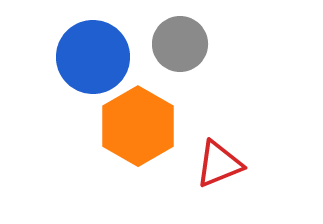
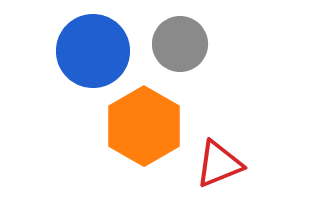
blue circle: moved 6 px up
orange hexagon: moved 6 px right
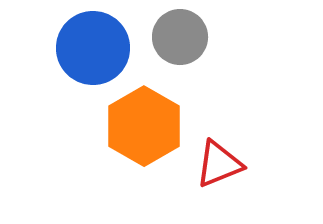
gray circle: moved 7 px up
blue circle: moved 3 px up
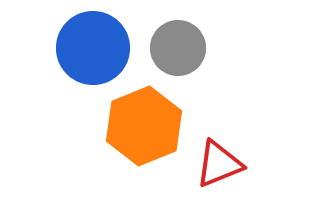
gray circle: moved 2 px left, 11 px down
orange hexagon: rotated 8 degrees clockwise
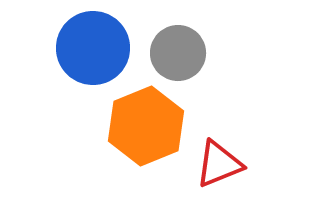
gray circle: moved 5 px down
orange hexagon: moved 2 px right
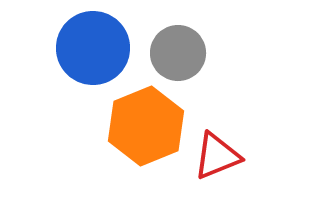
red triangle: moved 2 px left, 8 px up
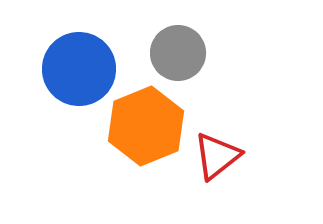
blue circle: moved 14 px left, 21 px down
red triangle: rotated 16 degrees counterclockwise
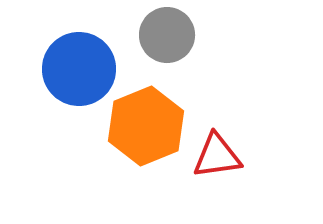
gray circle: moved 11 px left, 18 px up
red triangle: rotated 30 degrees clockwise
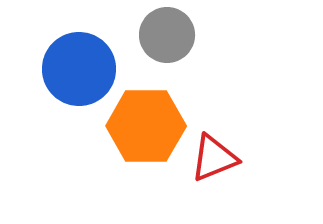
orange hexagon: rotated 22 degrees clockwise
red triangle: moved 3 px left, 2 px down; rotated 14 degrees counterclockwise
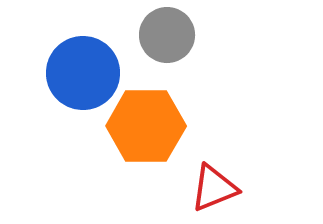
blue circle: moved 4 px right, 4 px down
red triangle: moved 30 px down
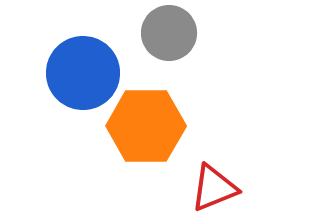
gray circle: moved 2 px right, 2 px up
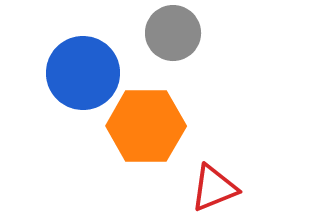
gray circle: moved 4 px right
